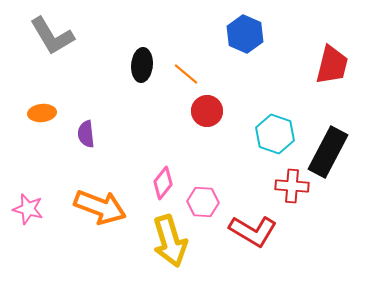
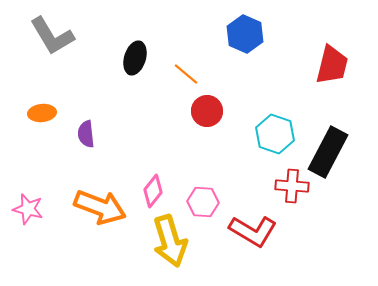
black ellipse: moved 7 px left, 7 px up; rotated 12 degrees clockwise
pink diamond: moved 10 px left, 8 px down
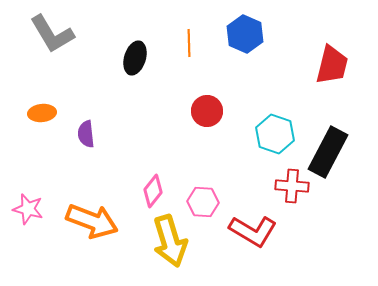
gray L-shape: moved 2 px up
orange line: moved 3 px right, 31 px up; rotated 48 degrees clockwise
orange arrow: moved 8 px left, 14 px down
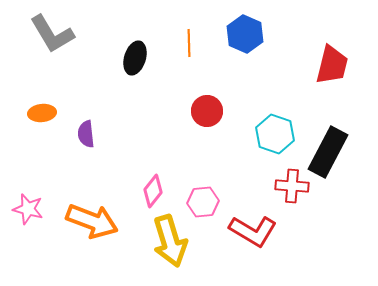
pink hexagon: rotated 8 degrees counterclockwise
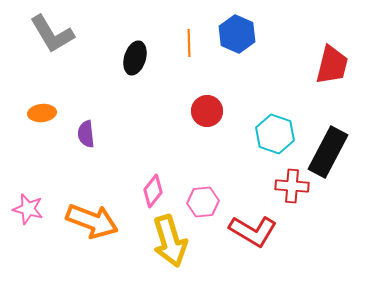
blue hexagon: moved 8 px left
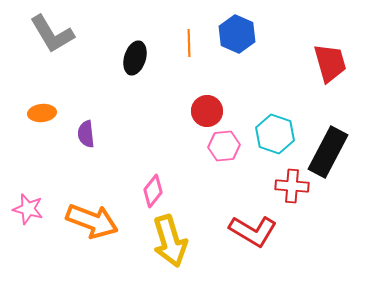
red trapezoid: moved 2 px left, 2 px up; rotated 30 degrees counterclockwise
pink hexagon: moved 21 px right, 56 px up
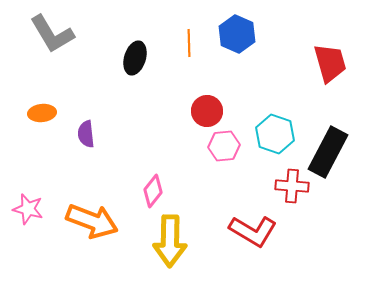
yellow arrow: rotated 18 degrees clockwise
